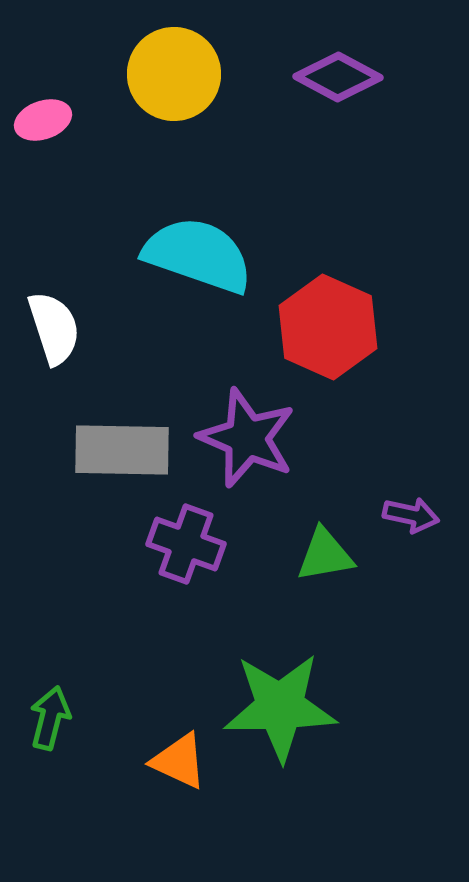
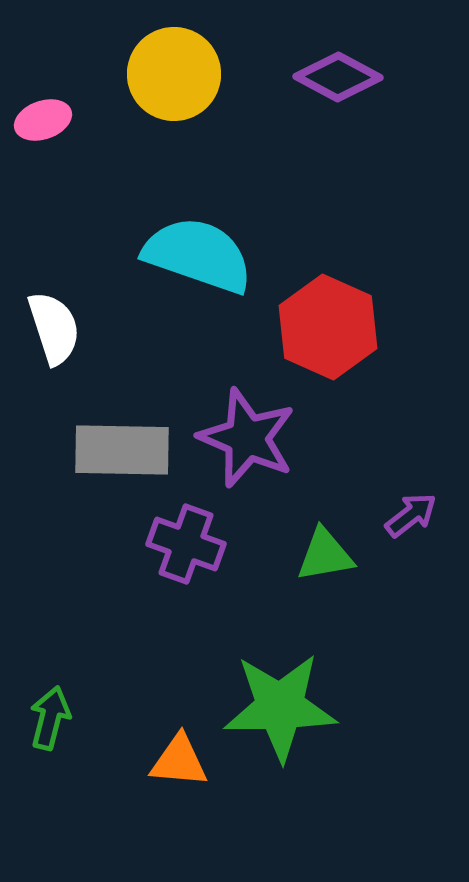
purple arrow: rotated 50 degrees counterclockwise
orange triangle: rotated 20 degrees counterclockwise
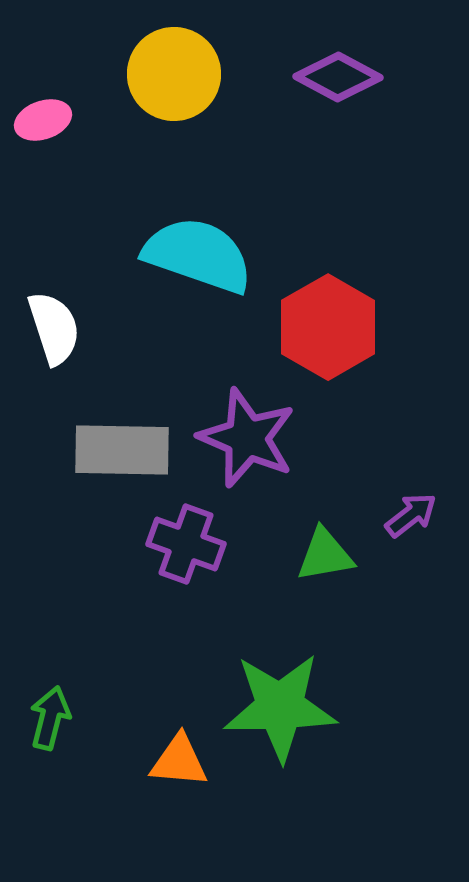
red hexagon: rotated 6 degrees clockwise
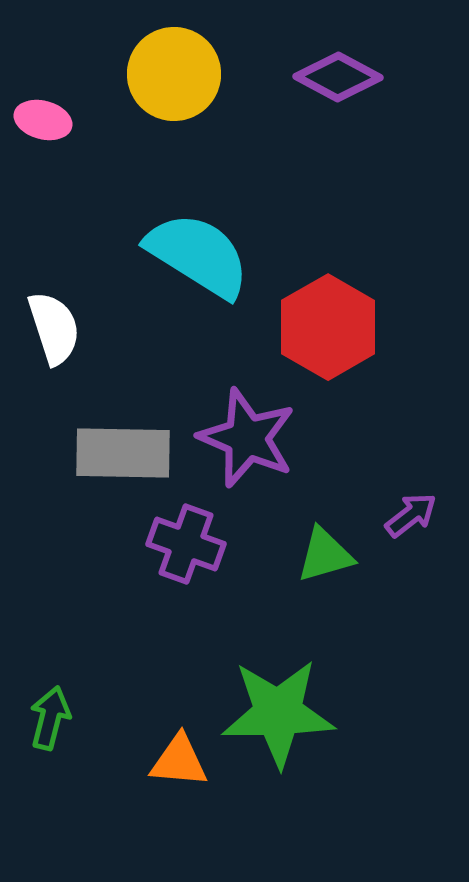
pink ellipse: rotated 34 degrees clockwise
cyan semicircle: rotated 13 degrees clockwise
gray rectangle: moved 1 px right, 3 px down
green triangle: rotated 6 degrees counterclockwise
green star: moved 2 px left, 6 px down
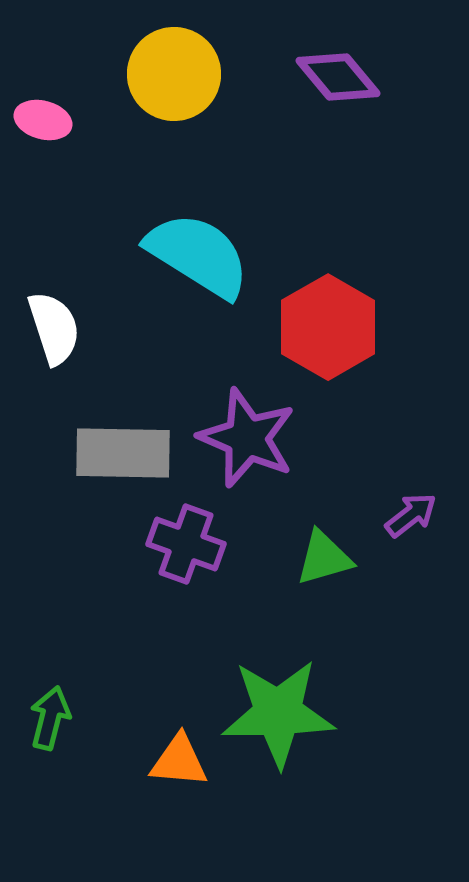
purple diamond: rotated 22 degrees clockwise
green triangle: moved 1 px left, 3 px down
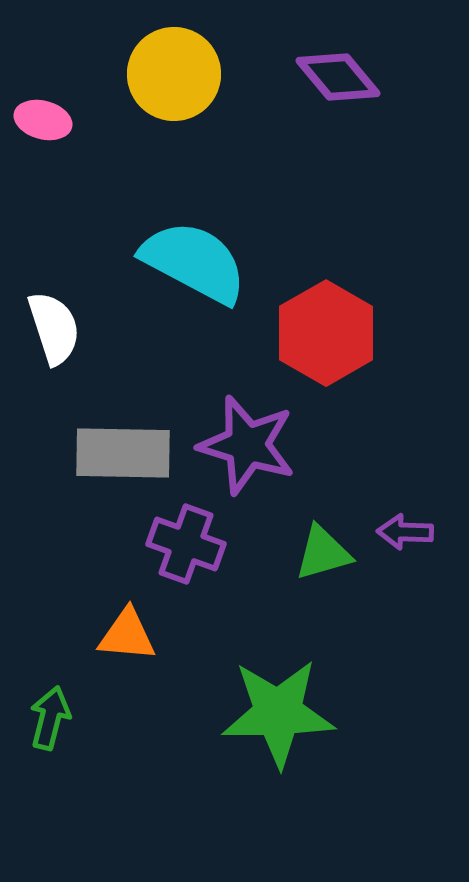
cyan semicircle: moved 4 px left, 7 px down; rotated 4 degrees counterclockwise
red hexagon: moved 2 px left, 6 px down
purple star: moved 7 px down; rotated 6 degrees counterclockwise
purple arrow: moved 6 px left, 17 px down; rotated 140 degrees counterclockwise
green triangle: moved 1 px left, 5 px up
orange triangle: moved 52 px left, 126 px up
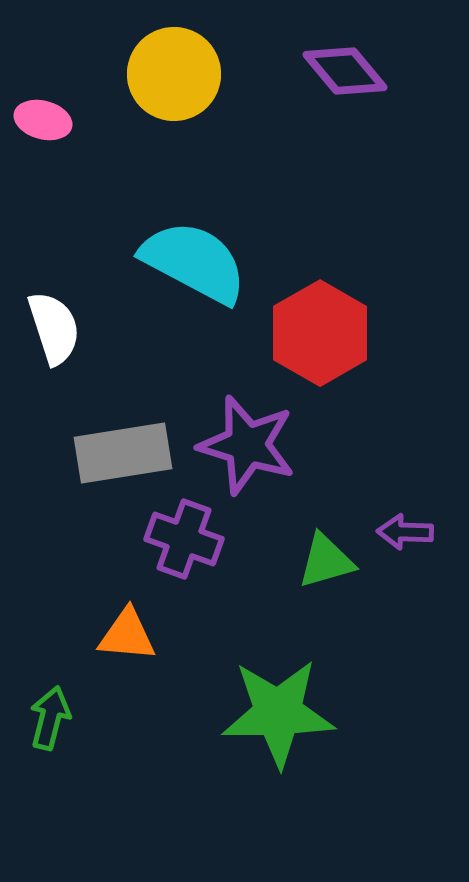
purple diamond: moved 7 px right, 6 px up
red hexagon: moved 6 px left
gray rectangle: rotated 10 degrees counterclockwise
purple cross: moved 2 px left, 5 px up
green triangle: moved 3 px right, 8 px down
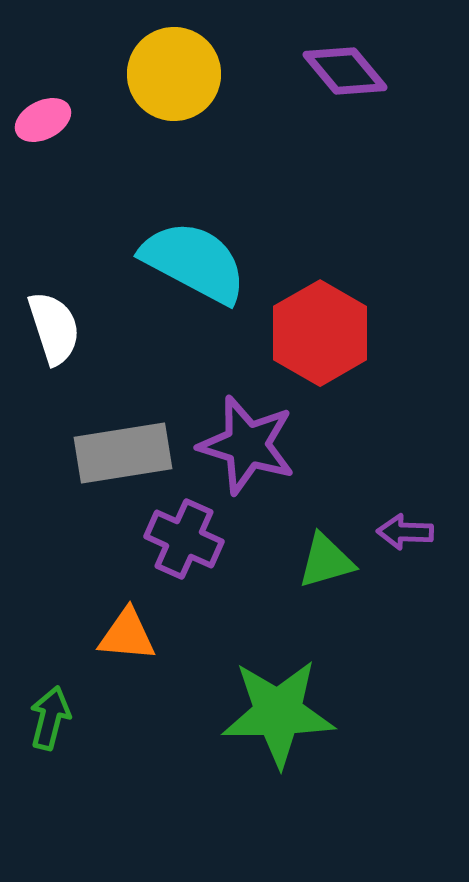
pink ellipse: rotated 42 degrees counterclockwise
purple cross: rotated 4 degrees clockwise
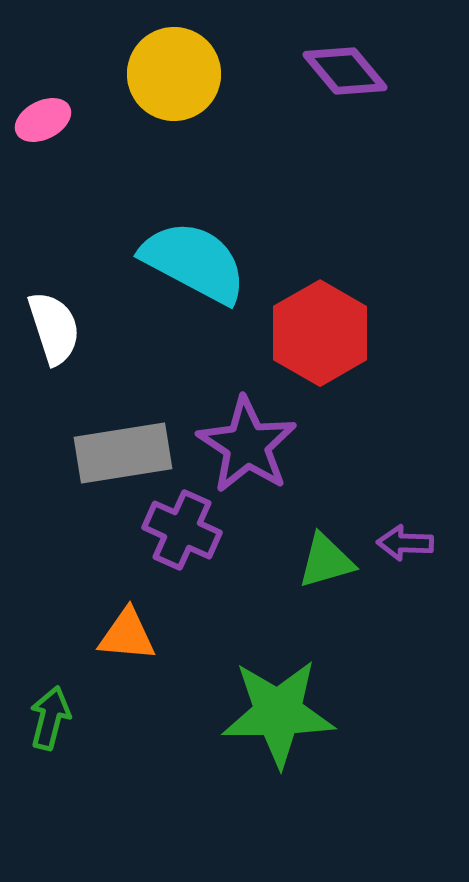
purple star: rotated 16 degrees clockwise
purple arrow: moved 11 px down
purple cross: moved 2 px left, 9 px up
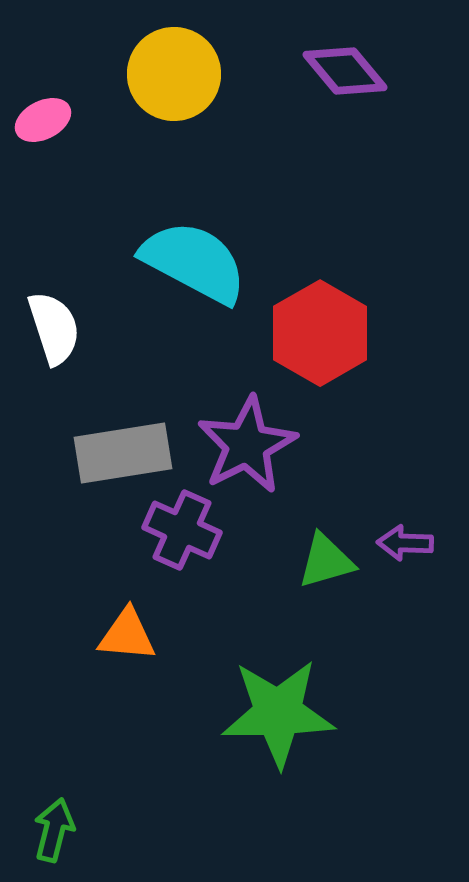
purple star: rotated 12 degrees clockwise
green arrow: moved 4 px right, 112 px down
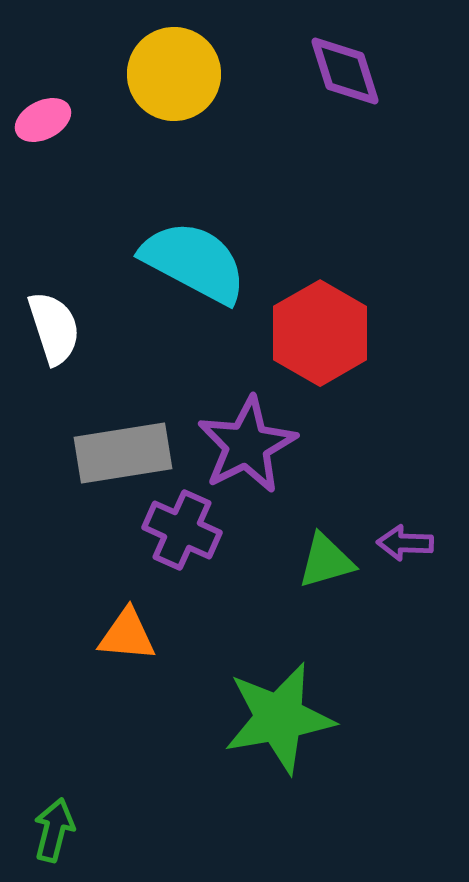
purple diamond: rotated 22 degrees clockwise
green star: moved 1 px right, 5 px down; rotated 9 degrees counterclockwise
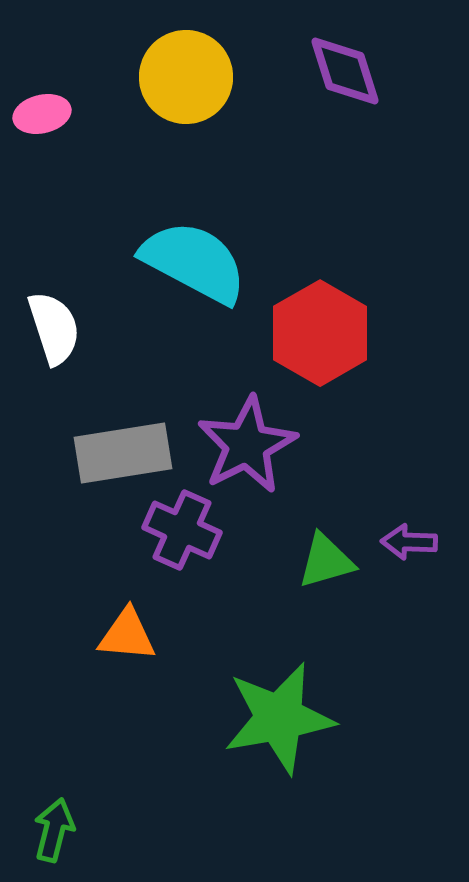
yellow circle: moved 12 px right, 3 px down
pink ellipse: moved 1 px left, 6 px up; rotated 14 degrees clockwise
purple arrow: moved 4 px right, 1 px up
